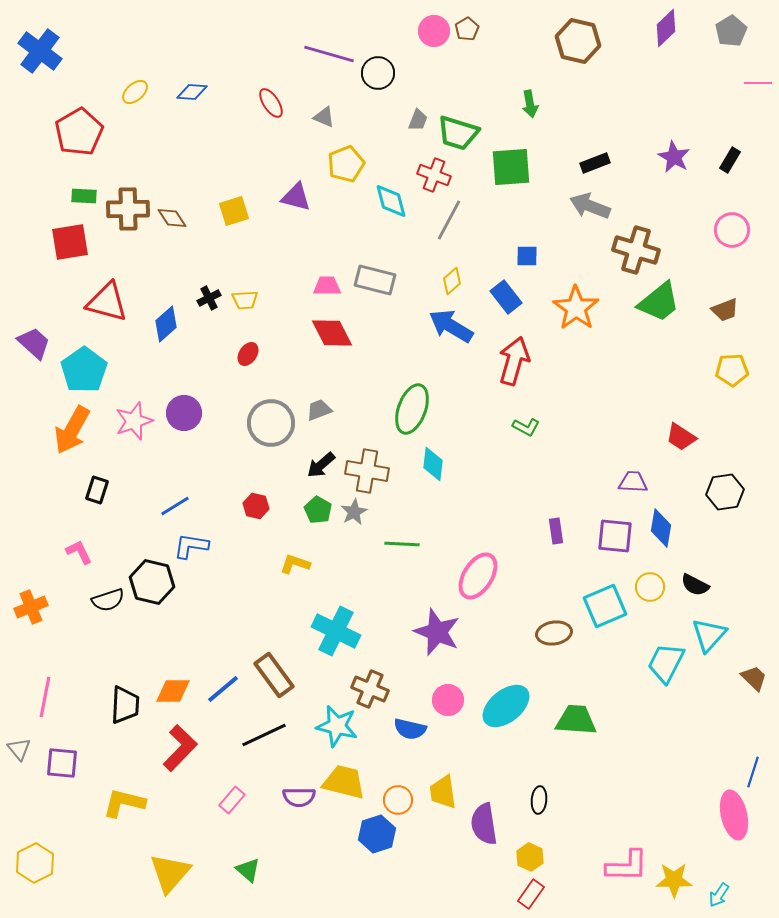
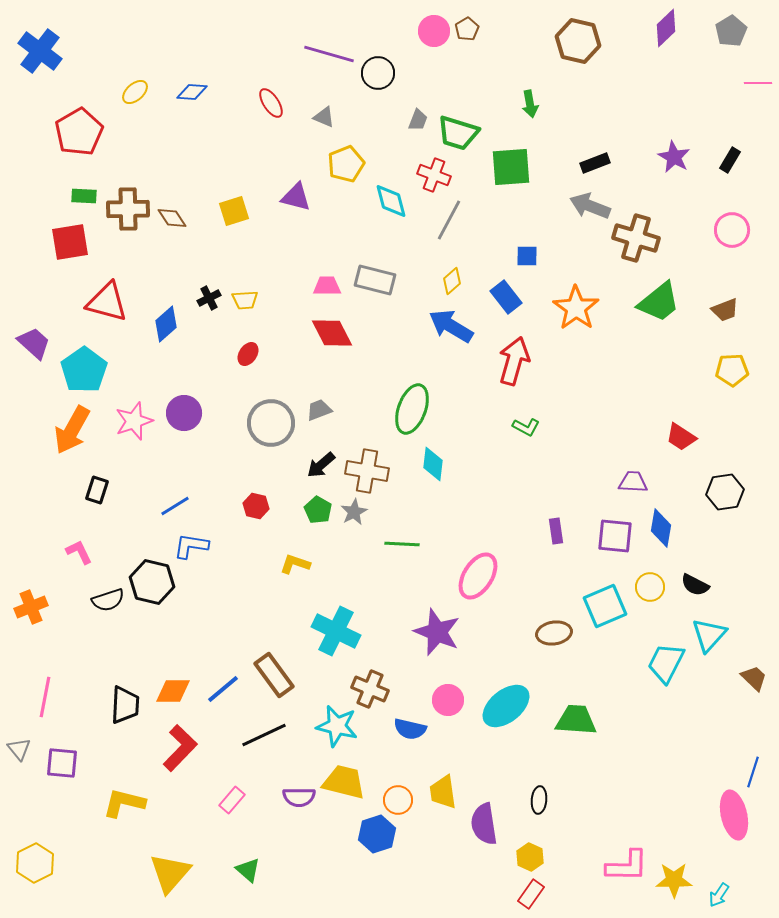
brown cross at (636, 250): moved 12 px up
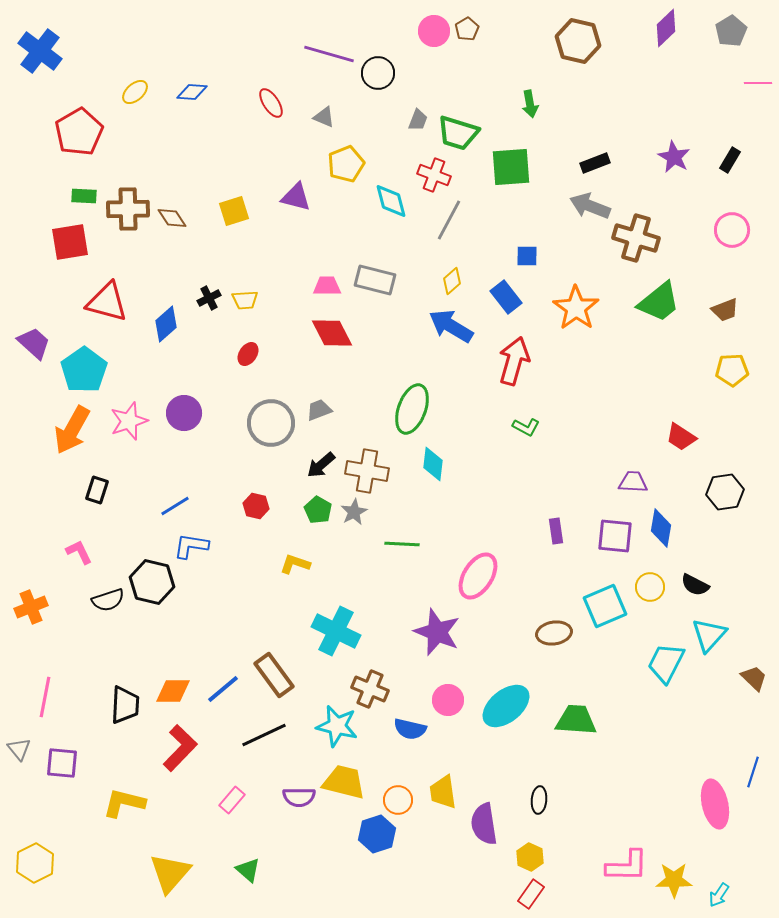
pink star at (134, 421): moved 5 px left
pink ellipse at (734, 815): moved 19 px left, 11 px up
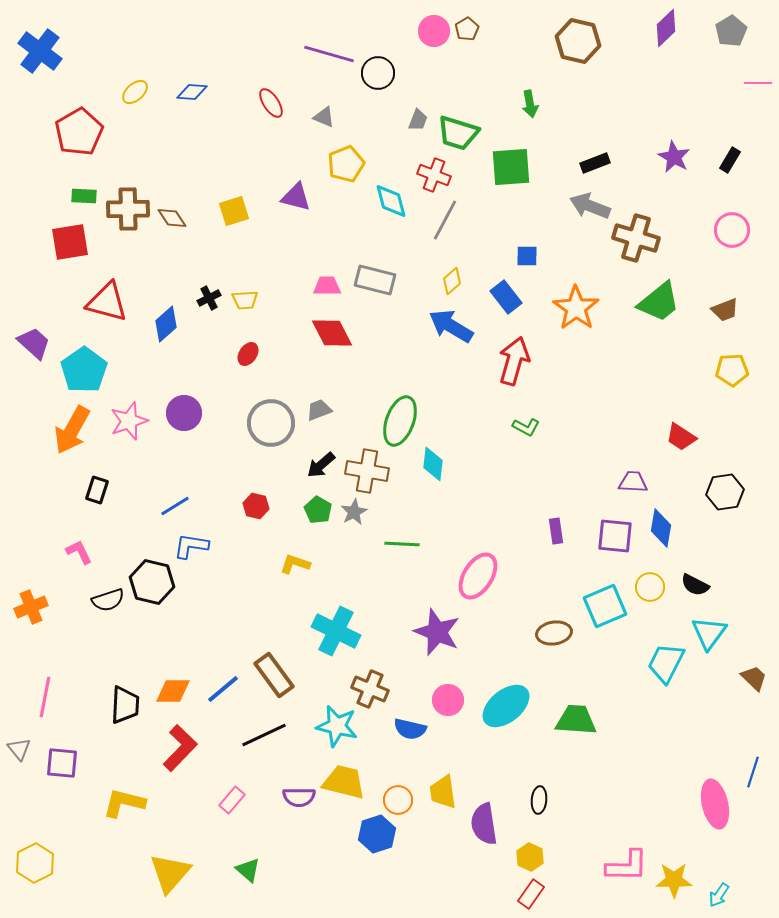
gray line at (449, 220): moved 4 px left
green ellipse at (412, 409): moved 12 px left, 12 px down
cyan triangle at (709, 635): moved 2 px up; rotated 6 degrees counterclockwise
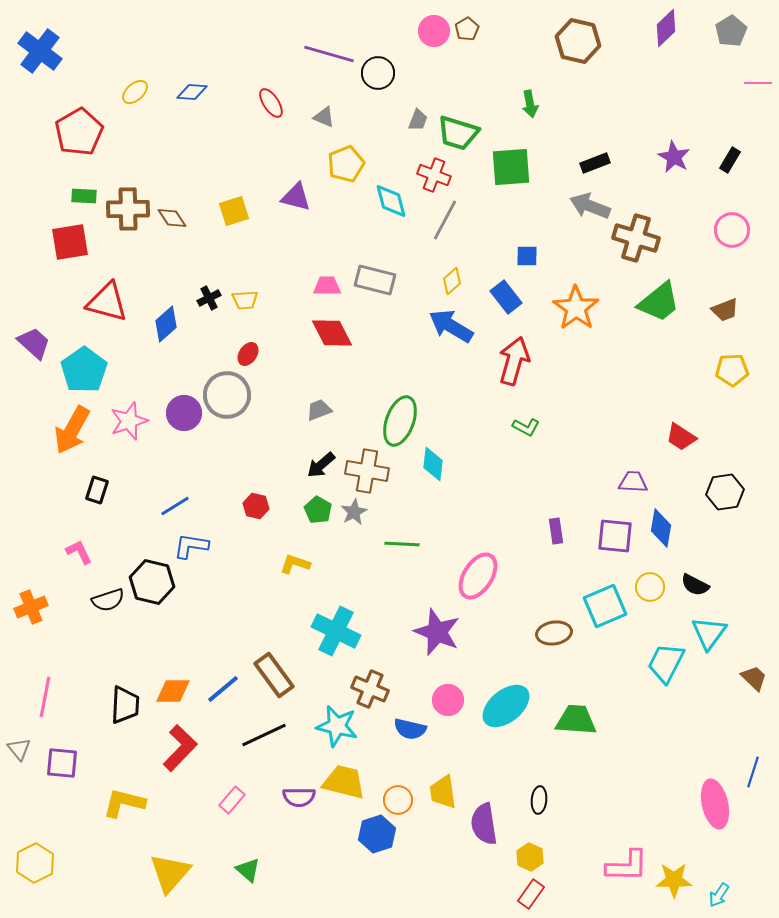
gray circle at (271, 423): moved 44 px left, 28 px up
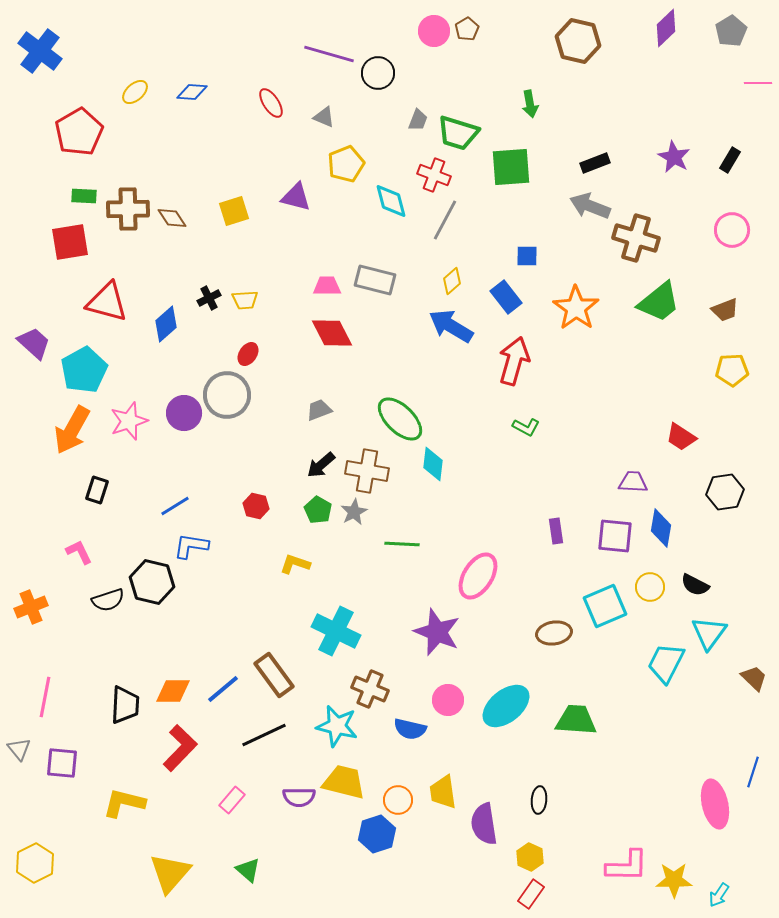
cyan pentagon at (84, 370): rotated 6 degrees clockwise
green ellipse at (400, 421): moved 2 px up; rotated 66 degrees counterclockwise
